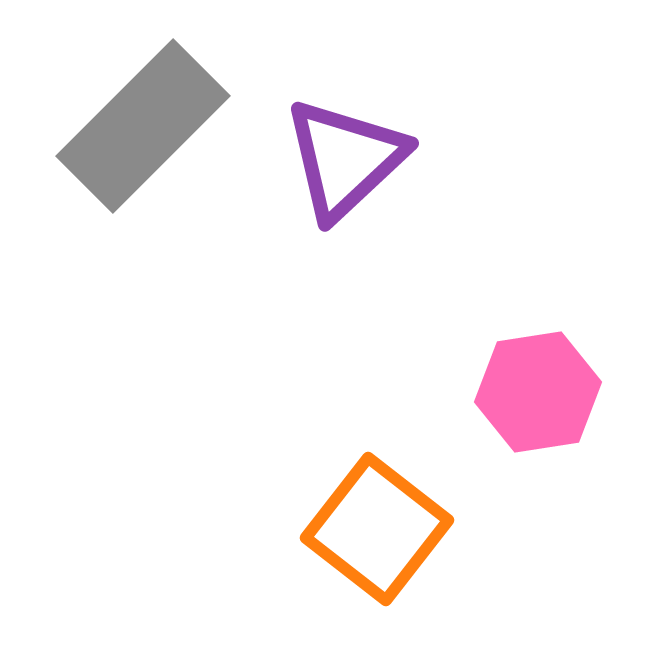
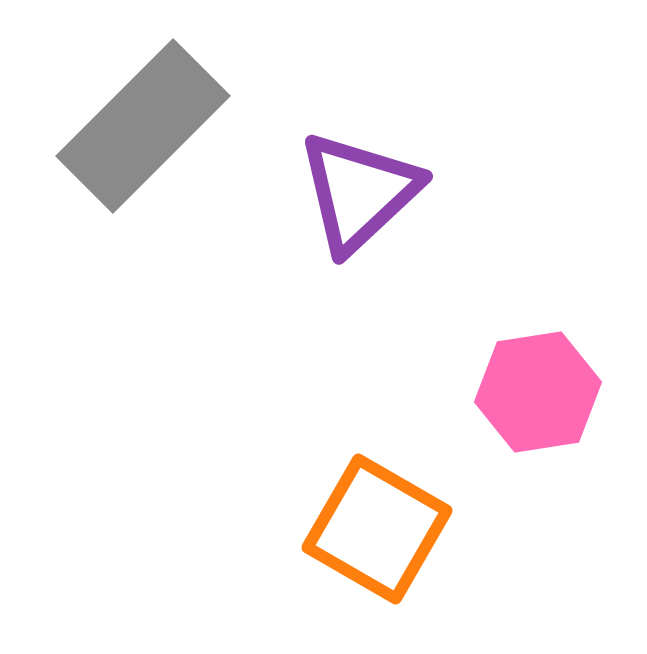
purple triangle: moved 14 px right, 33 px down
orange square: rotated 8 degrees counterclockwise
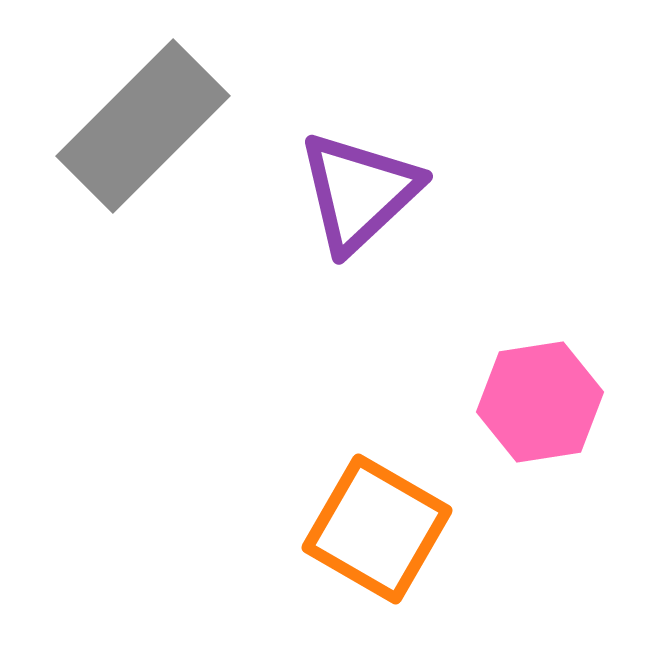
pink hexagon: moved 2 px right, 10 px down
